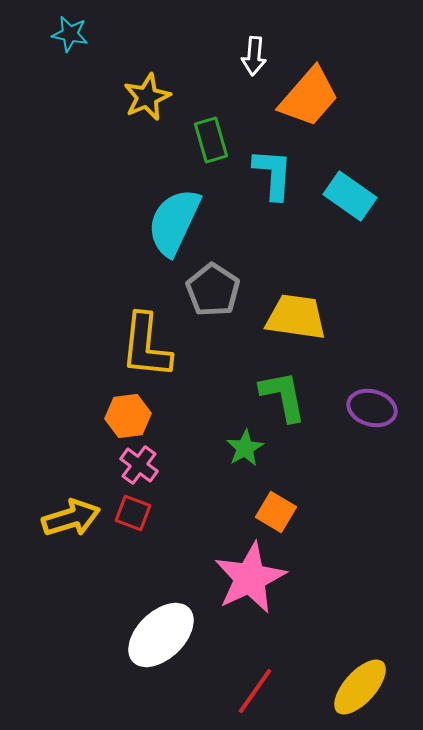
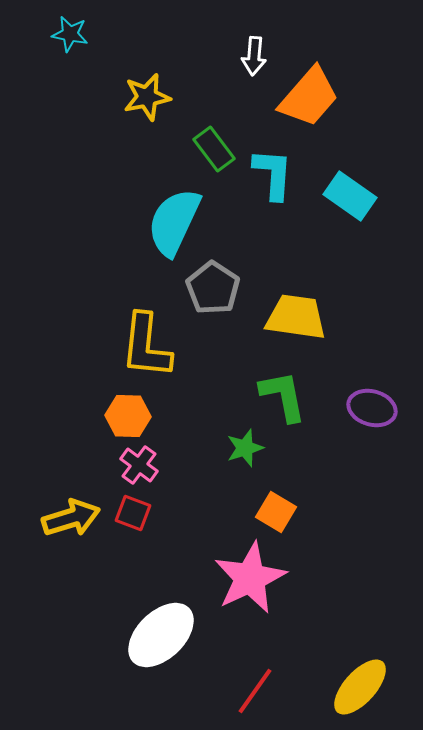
yellow star: rotated 12 degrees clockwise
green rectangle: moved 3 px right, 9 px down; rotated 21 degrees counterclockwise
gray pentagon: moved 2 px up
orange hexagon: rotated 9 degrees clockwise
green star: rotated 12 degrees clockwise
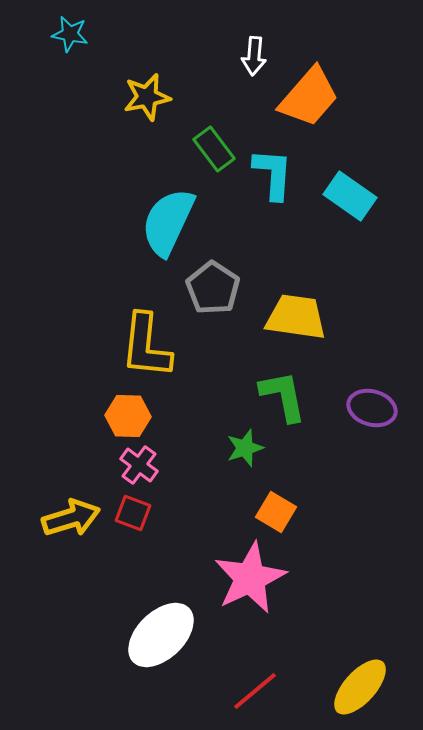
cyan semicircle: moved 6 px left
red line: rotated 15 degrees clockwise
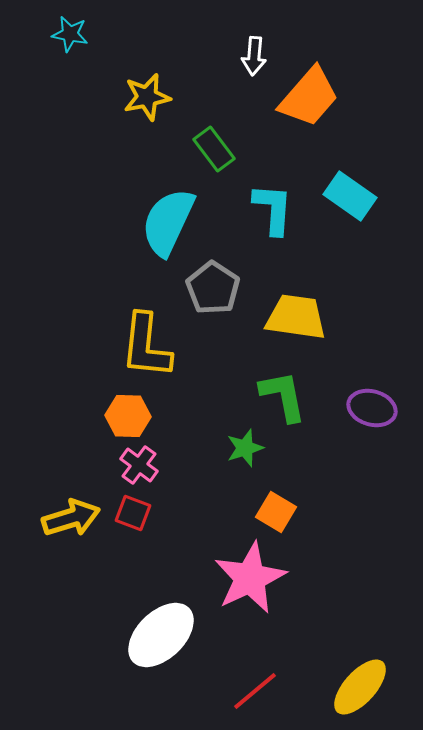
cyan L-shape: moved 35 px down
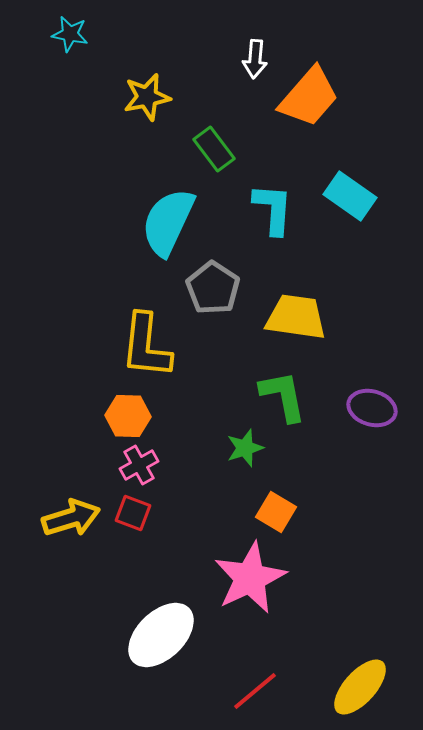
white arrow: moved 1 px right, 3 px down
pink cross: rotated 24 degrees clockwise
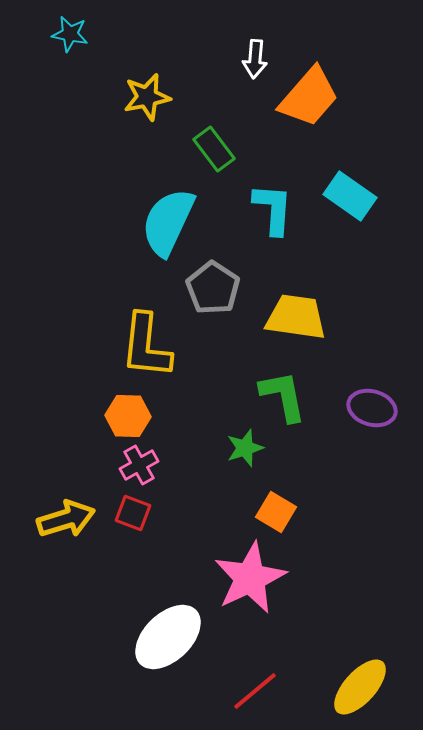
yellow arrow: moved 5 px left, 1 px down
white ellipse: moved 7 px right, 2 px down
